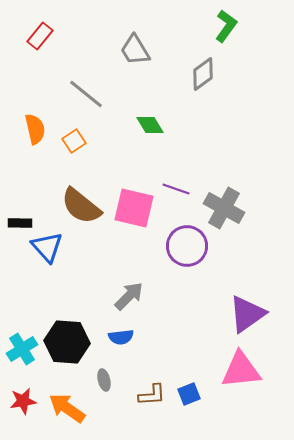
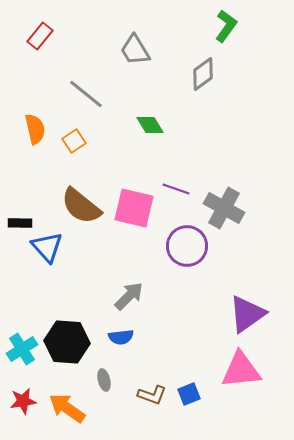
brown L-shape: rotated 24 degrees clockwise
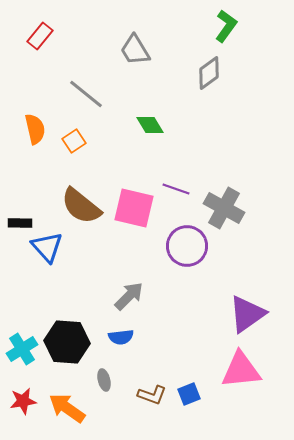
gray diamond: moved 6 px right, 1 px up
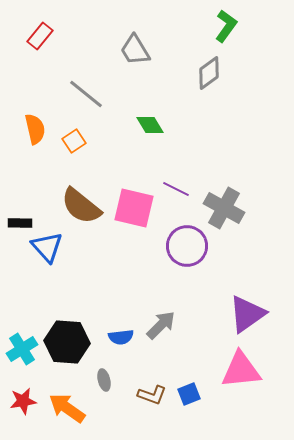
purple line: rotated 8 degrees clockwise
gray arrow: moved 32 px right, 29 px down
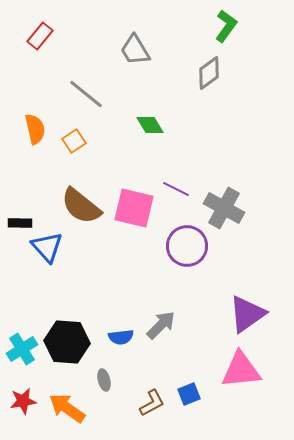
brown L-shape: moved 8 px down; rotated 48 degrees counterclockwise
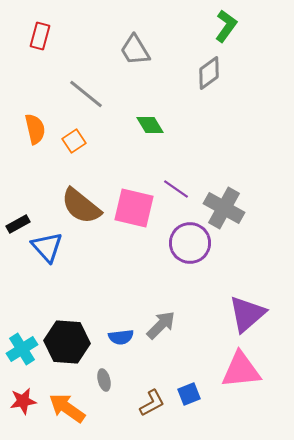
red rectangle: rotated 24 degrees counterclockwise
purple line: rotated 8 degrees clockwise
black rectangle: moved 2 px left, 1 px down; rotated 30 degrees counterclockwise
purple circle: moved 3 px right, 3 px up
purple triangle: rotated 6 degrees counterclockwise
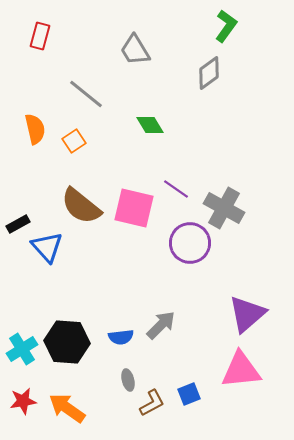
gray ellipse: moved 24 px right
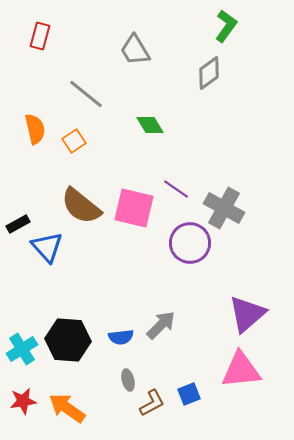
black hexagon: moved 1 px right, 2 px up
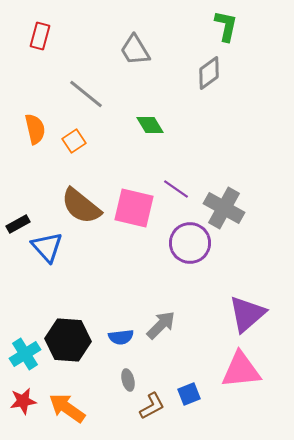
green L-shape: rotated 24 degrees counterclockwise
cyan cross: moved 3 px right, 5 px down
brown L-shape: moved 3 px down
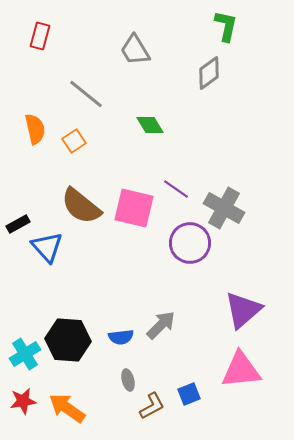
purple triangle: moved 4 px left, 4 px up
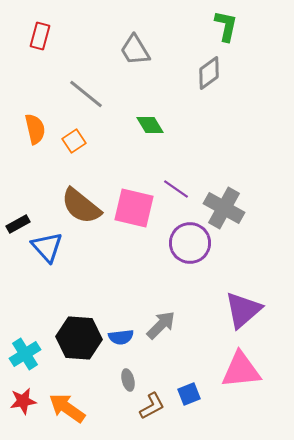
black hexagon: moved 11 px right, 2 px up
